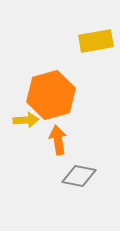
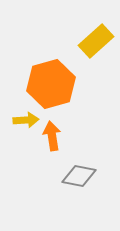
yellow rectangle: rotated 32 degrees counterclockwise
orange hexagon: moved 11 px up
orange arrow: moved 6 px left, 4 px up
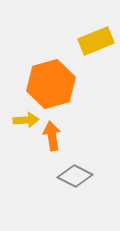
yellow rectangle: rotated 20 degrees clockwise
gray diamond: moved 4 px left; rotated 16 degrees clockwise
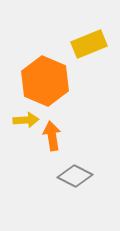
yellow rectangle: moved 7 px left, 3 px down
orange hexagon: moved 6 px left, 3 px up; rotated 21 degrees counterclockwise
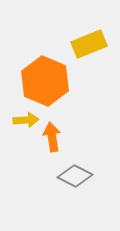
orange arrow: moved 1 px down
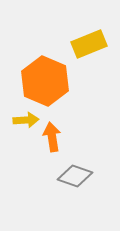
gray diamond: rotated 8 degrees counterclockwise
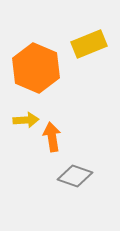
orange hexagon: moved 9 px left, 13 px up
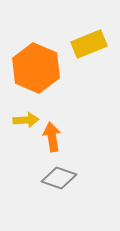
gray diamond: moved 16 px left, 2 px down
